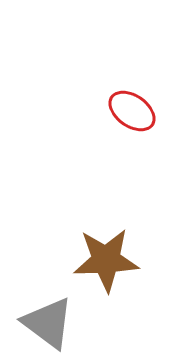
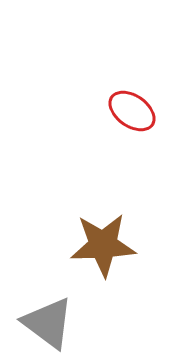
brown star: moved 3 px left, 15 px up
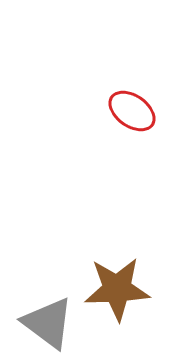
brown star: moved 14 px right, 44 px down
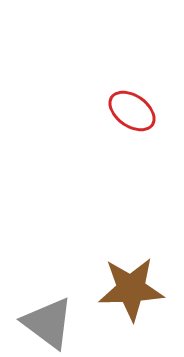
brown star: moved 14 px right
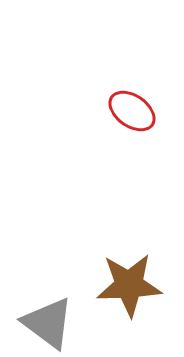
brown star: moved 2 px left, 4 px up
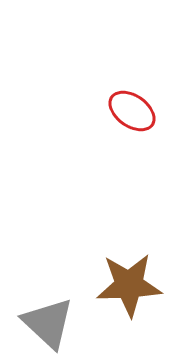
gray triangle: rotated 6 degrees clockwise
